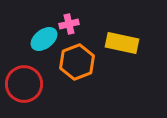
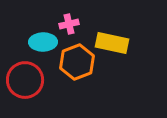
cyan ellipse: moved 1 px left, 3 px down; rotated 36 degrees clockwise
yellow rectangle: moved 10 px left
red circle: moved 1 px right, 4 px up
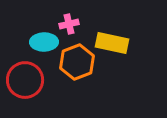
cyan ellipse: moved 1 px right
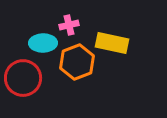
pink cross: moved 1 px down
cyan ellipse: moved 1 px left, 1 px down
red circle: moved 2 px left, 2 px up
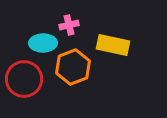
yellow rectangle: moved 1 px right, 2 px down
orange hexagon: moved 4 px left, 5 px down
red circle: moved 1 px right, 1 px down
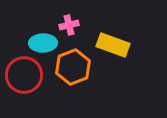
yellow rectangle: rotated 8 degrees clockwise
red circle: moved 4 px up
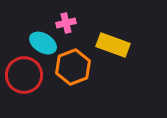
pink cross: moved 3 px left, 2 px up
cyan ellipse: rotated 32 degrees clockwise
